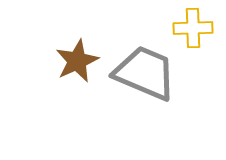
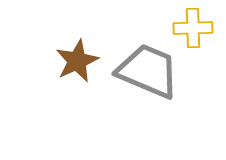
gray trapezoid: moved 3 px right, 2 px up
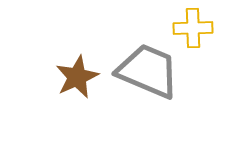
brown star: moved 16 px down
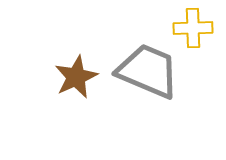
brown star: moved 1 px left
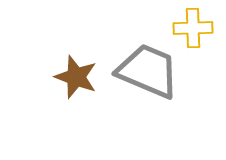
brown star: rotated 27 degrees counterclockwise
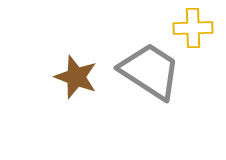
gray trapezoid: moved 2 px right; rotated 10 degrees clockwise
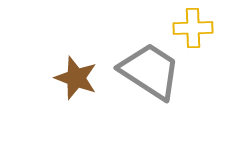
brown star: moved 1 px down
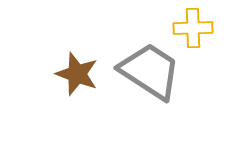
brown star: moved 1 px right, 4 px up
